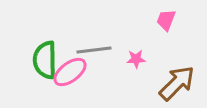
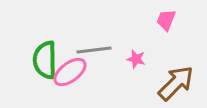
pink star: rotated 18 degrees clockwise
brown arrow: moved 1 px left
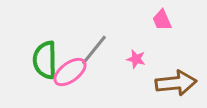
pink trapezoid: moved 4 px left; rotated 45 degrees counterclockwise
gray line: rotated 44 degrees counterclockwise
brown arrow: rotated 39 degrees clockwise
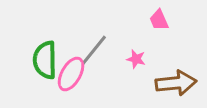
pink trapezoid: moved 3 px left
pink ellipse: moved 1 px right, 2 px down; rotated 24 degrees counterclockwise
